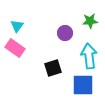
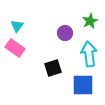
green star: rotated 21 degrees counterclockwise
cyan arrow: moved 2 px up
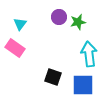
green star: moved 12 px left, 1 px down; rotated 14 degrees clockwise
cyan triangle: moved 3 px right, 2 px up
purple circle: moved 6 px left, 16 px up
black square: moved 9 px down; rotated 36 degrees clockwise
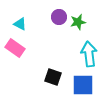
cyan triangle: rotated 40 degrees counterclockwise
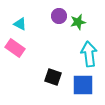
purple circle: moved 1 px up
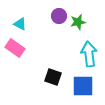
blue square: moved 1 px down
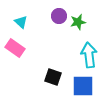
cyan triangle: moved 1 px right, 2 px up; rotated 16 degrees clockwise
cyan arrow: moved 1 px down
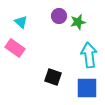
blue square: moved 4 px right, 2 px down
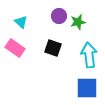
black square: moved 29 px up
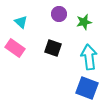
purple circle: moved 2 px up
green star: moved 6 px right
cyan arrow: moved 2 px down
blue square: rotated 20 degrees clockwise
